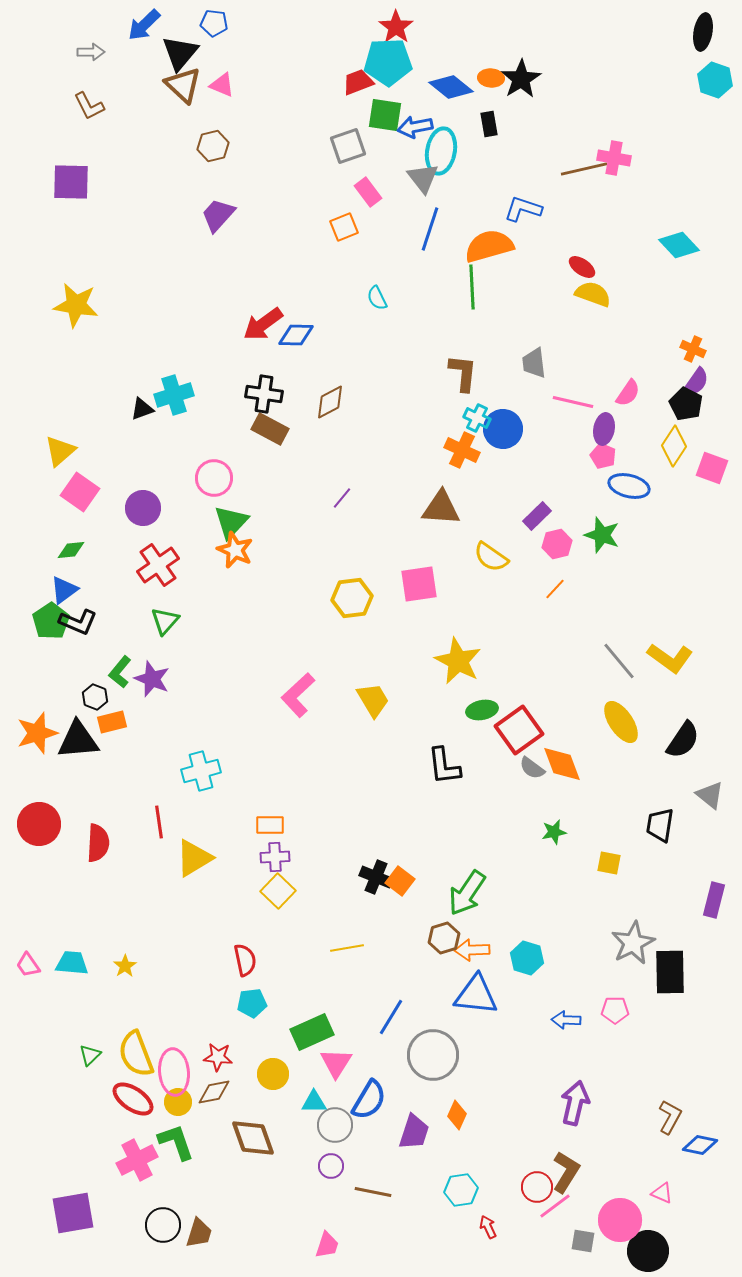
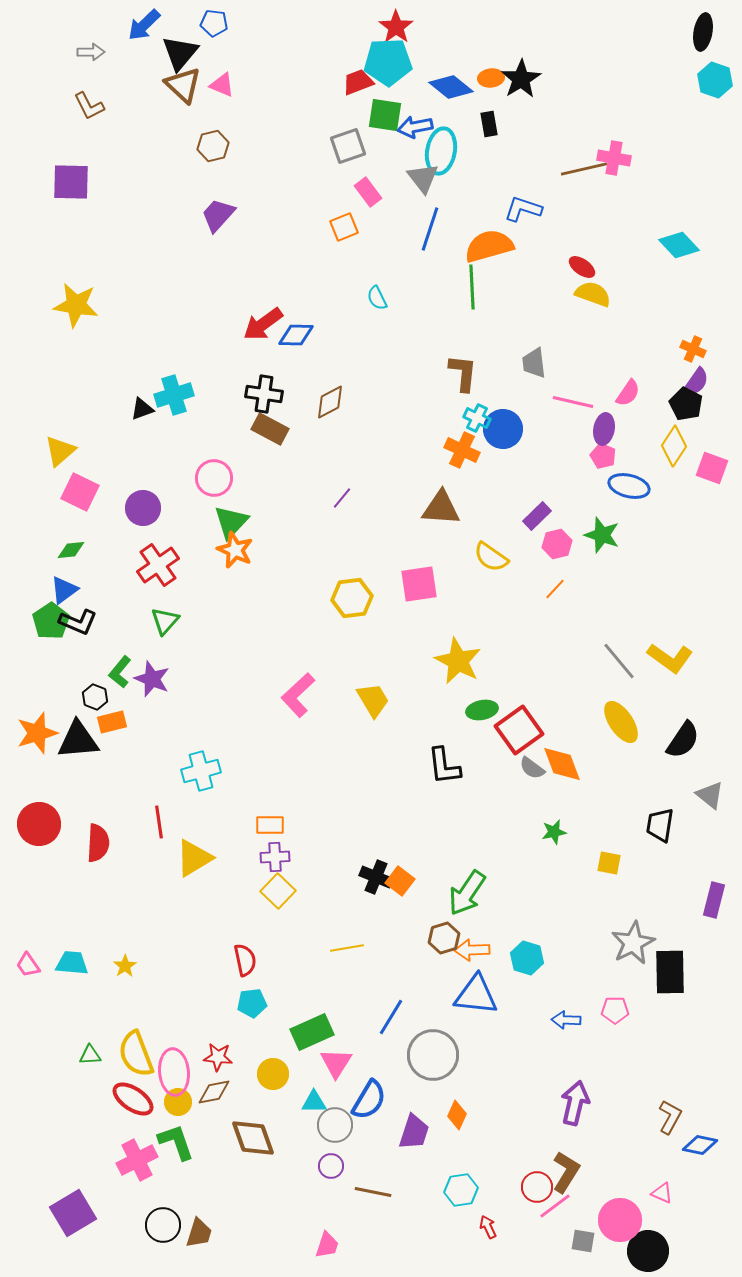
orange ellipse at (491, 78): rotated 10 degrees counterclockwise
pink square at (80, 492): rotated 9 degrees counterclockwise
green triangle at (90, 1055): rotated 40 degrees clockwise
purple square at (73, 1213): rotated 21 degrees counterclockwise
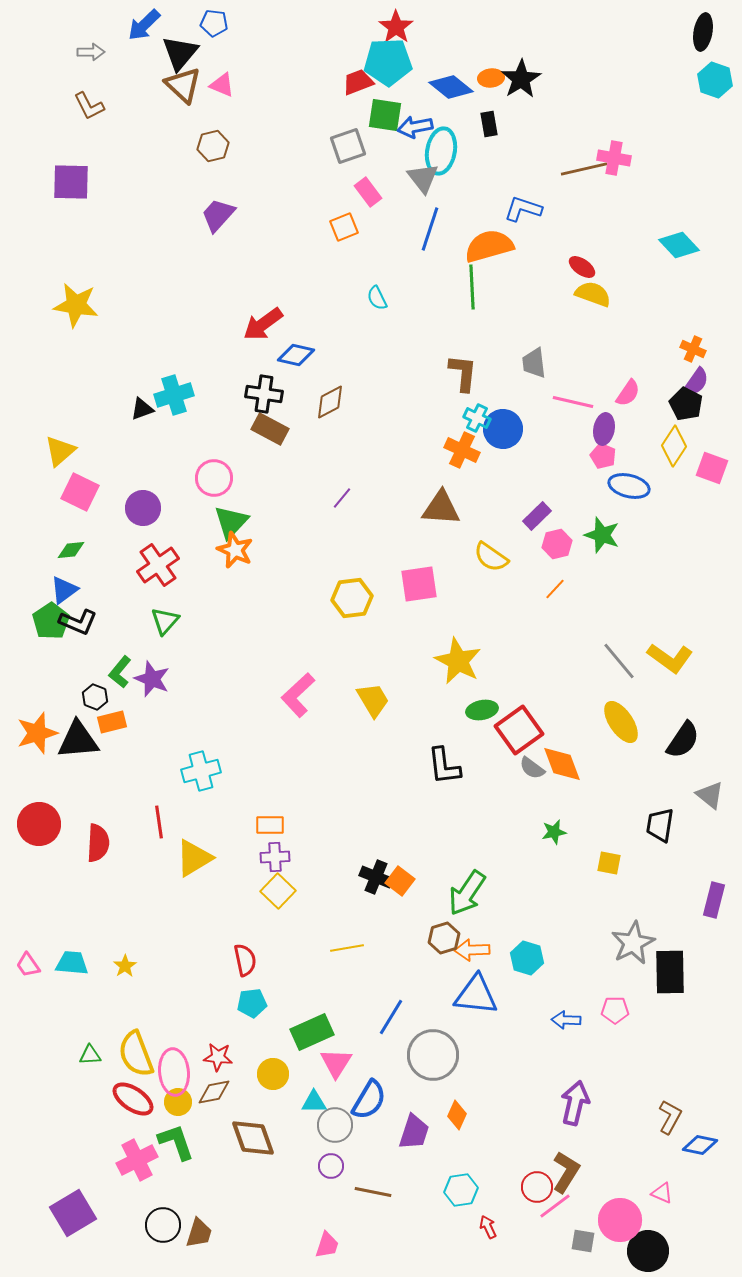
blue diamond at (296, 335): moved 20 px down; rotated 12 degrees clockwise
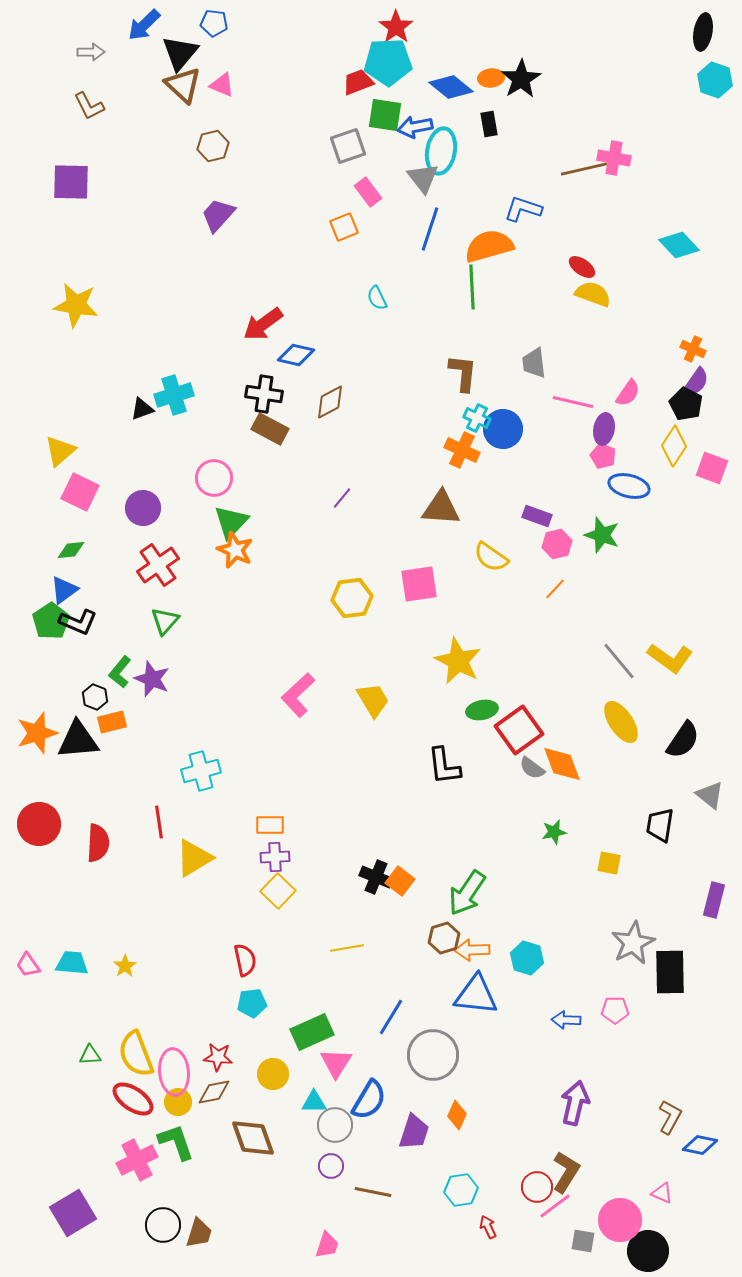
purple rectangle at (537, 516): rotated 64 degrees clockwise
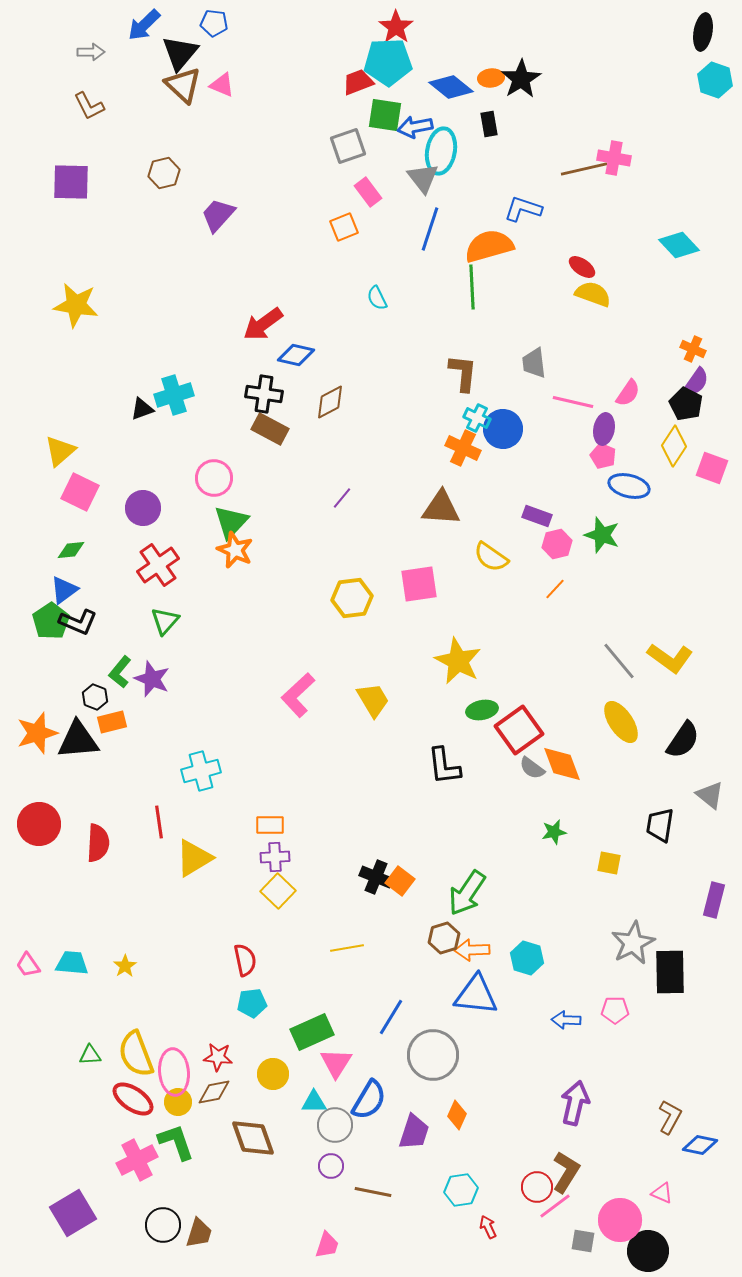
brown hexagon at (213, 146): moved 49 px left, 27 px down
orange cross at (462, 450): moved 1 px right, 2 px up
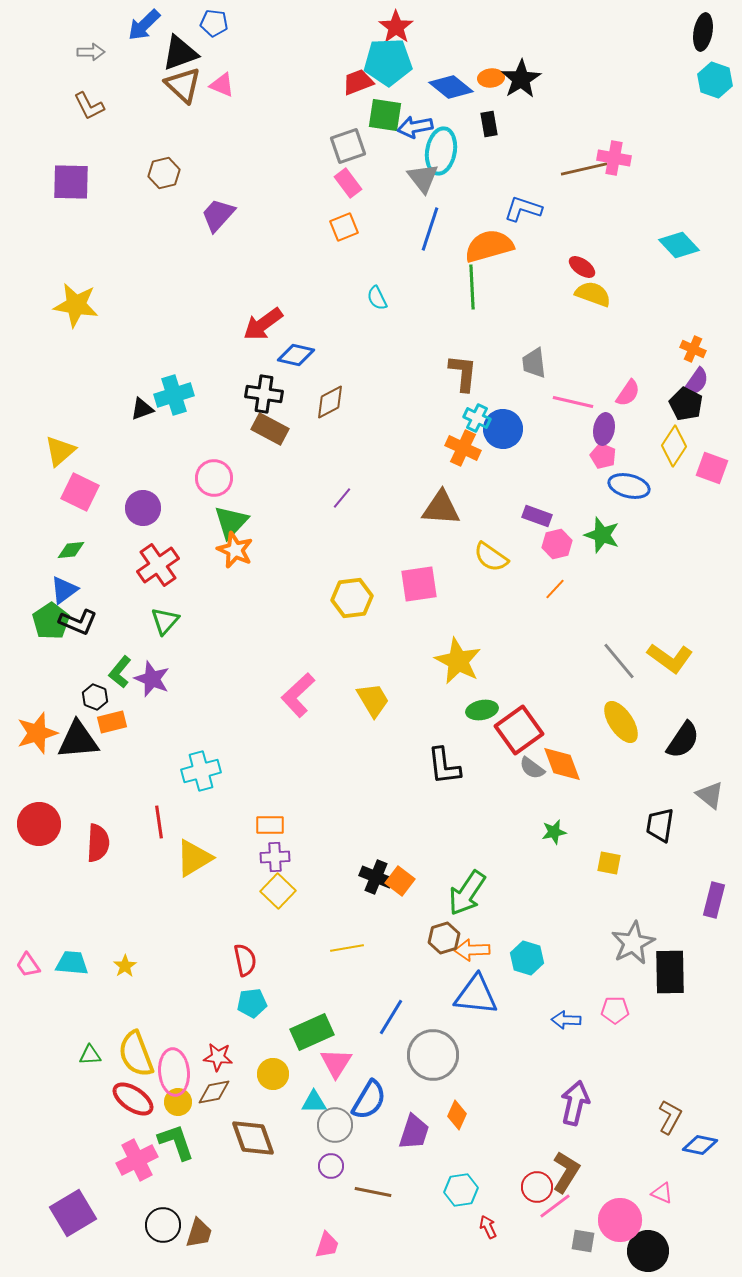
black triangle at (180, 53): rotated 30 degrees clockwise
pink rectangle at (368, 192): moved 20 px left, 9 px up
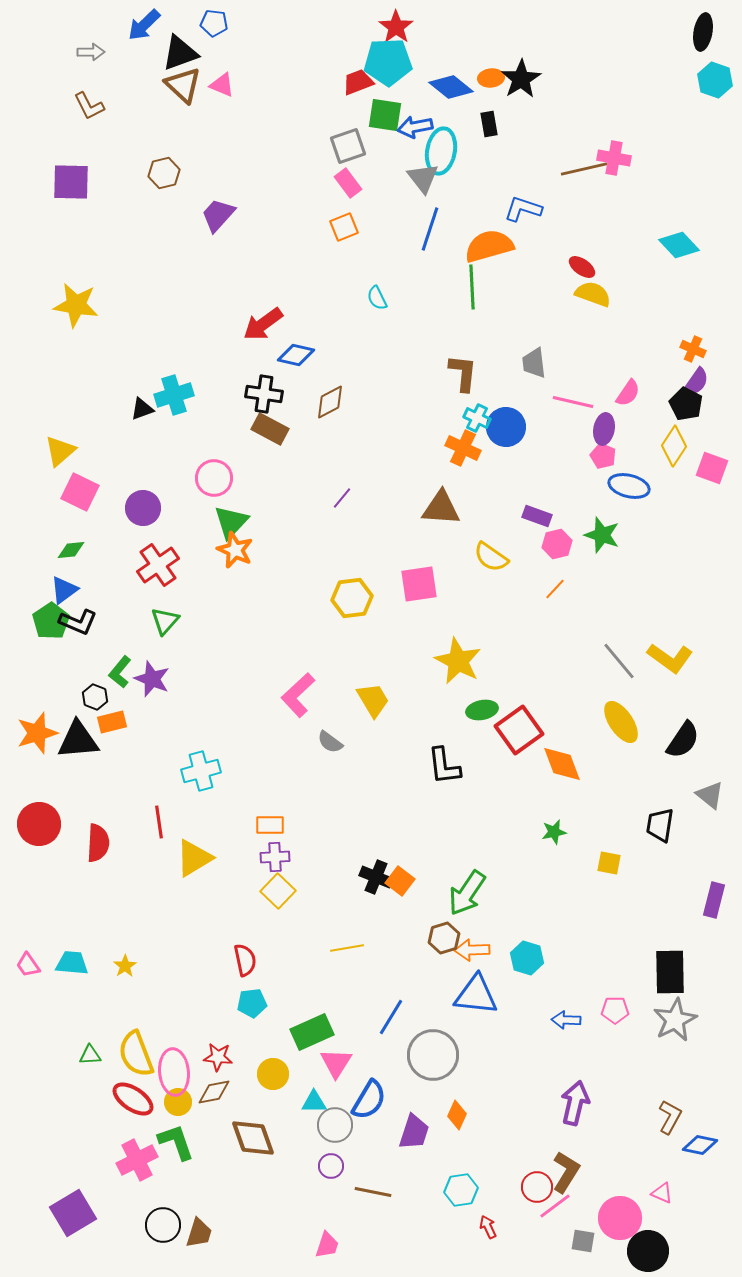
blue circle at (503, 429): moved 3 px right, 2 px up
gray semicircle at (532, 768): moved 202 px left, 26 px up
gray star at (633, 943): moved 42 px right, 77 px down
pink circle at (620, 1220): moved 2 px up
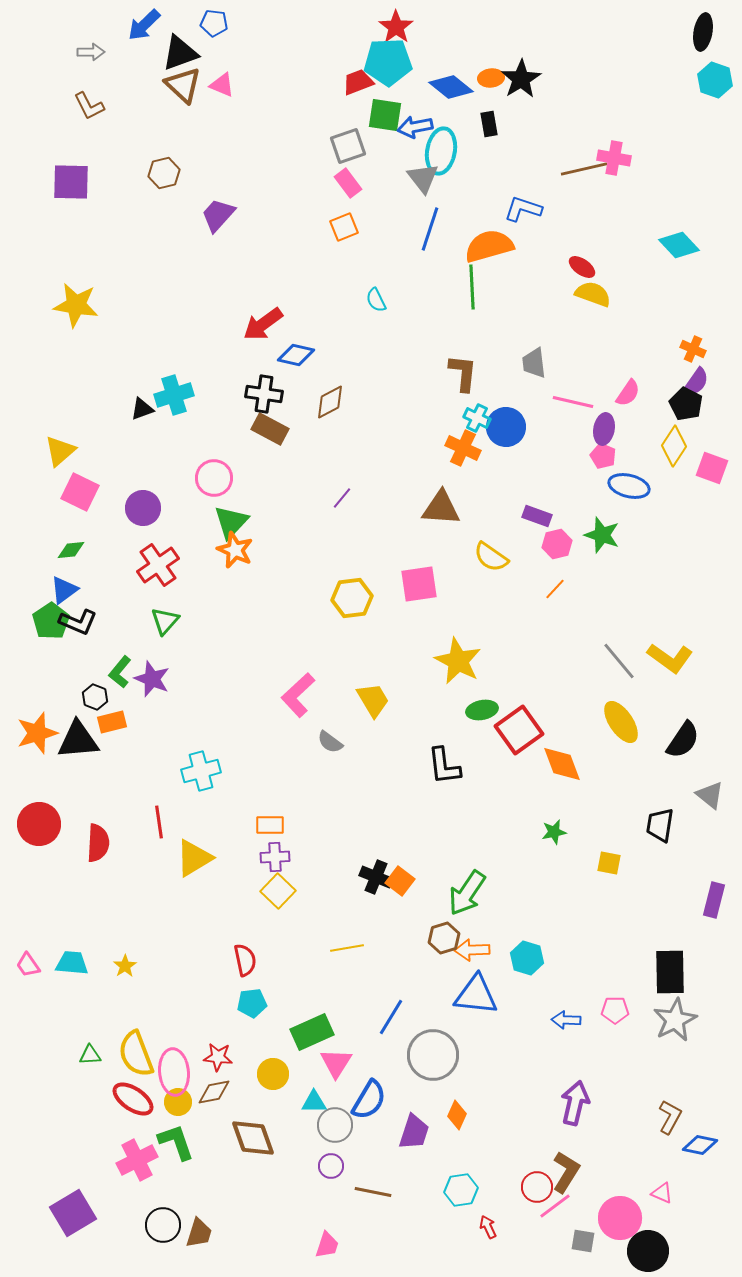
cyan semicircle at (377, 298): moved 1 px left, 2 px down
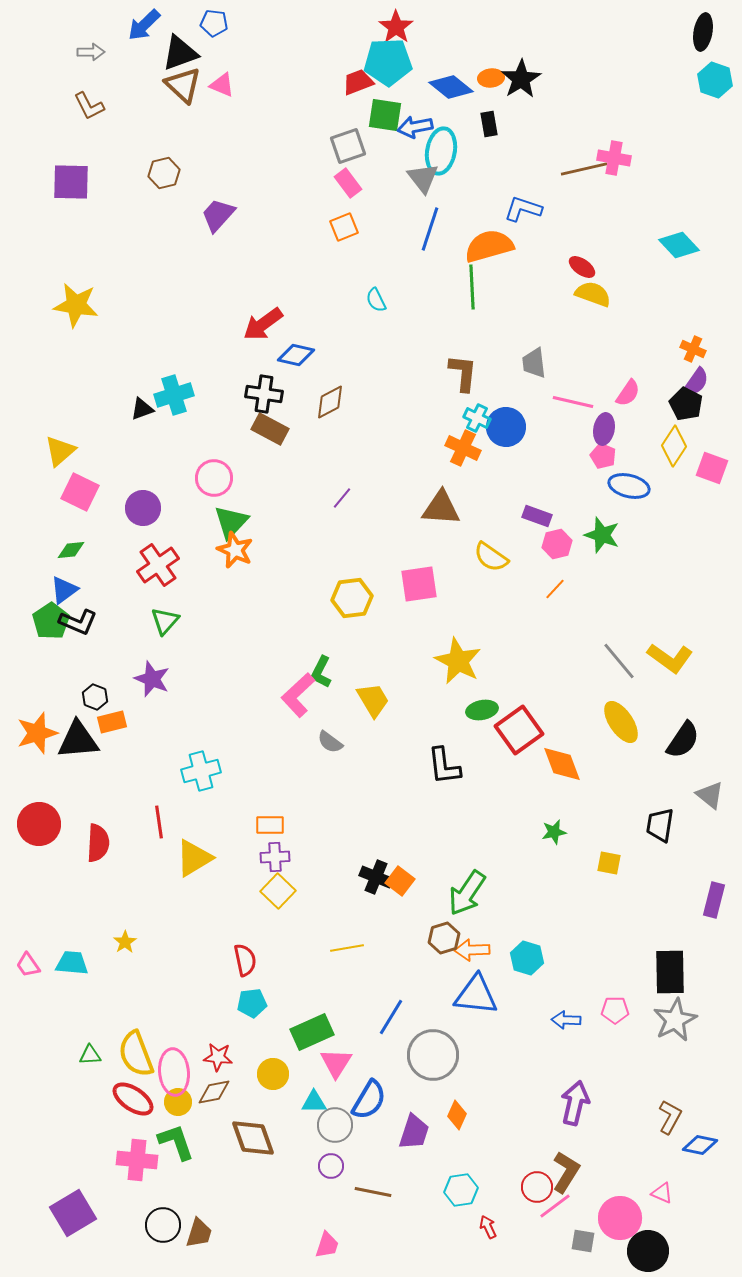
green L-shape at (120, 672): moved 201 px right; rotated 12 degrees counterclockwise
yellow star at (125, 966): moved 24 px up
pink cross at (137, 1160): rotated 33 degrees clockwise
